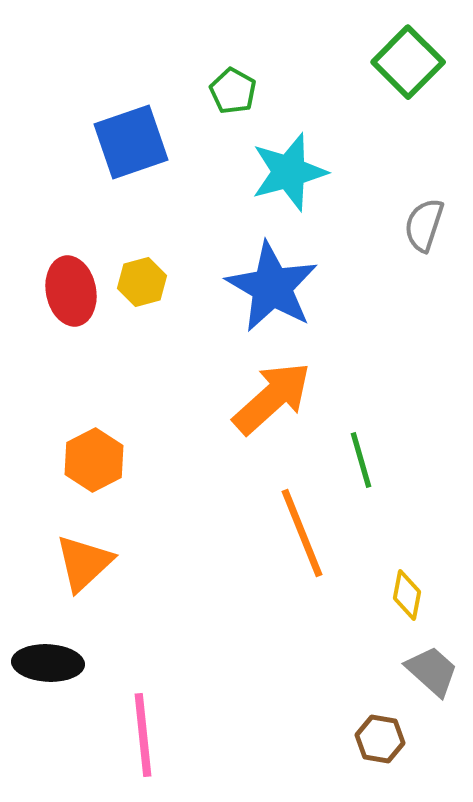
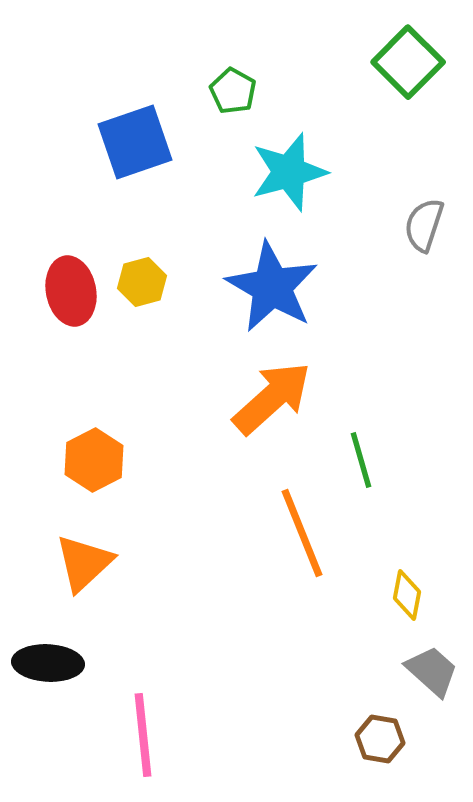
blue square: moved 4 px right
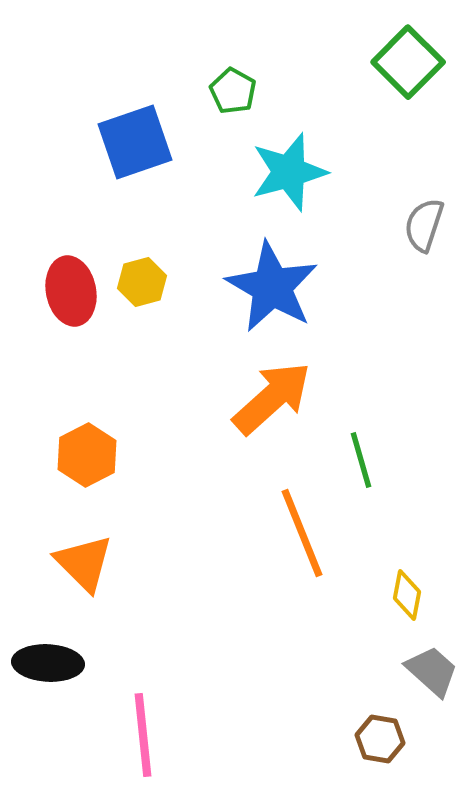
orange hexagon: moved 7 px left, 5 px up
orange triangle: rotated 32 degrees counterclockwise
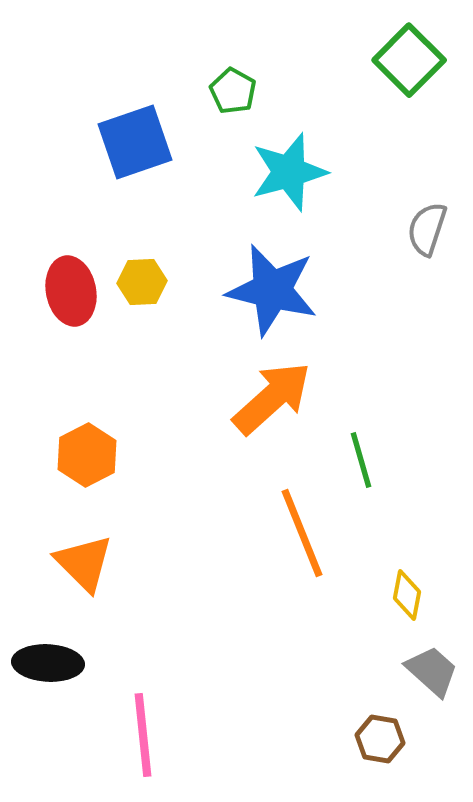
green square: moved 1 px right, 2 px up
gray semicircle: moved 3 px right, 4 px down
yellow hexagon: rotated 12 degrees clockwise
blue star: moved 3 px down; rotated 16 degrees counterclockwise
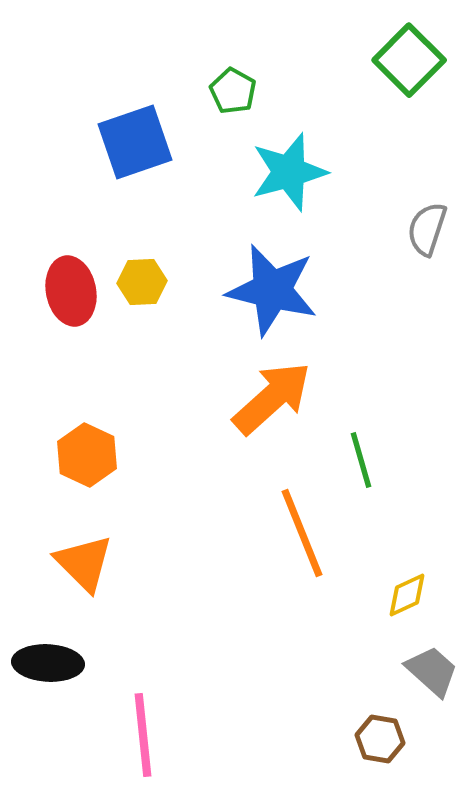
orange hexagon: rotated 8 degrees counterclockwise
yellow diamond: rotated 54 degrees clockwise
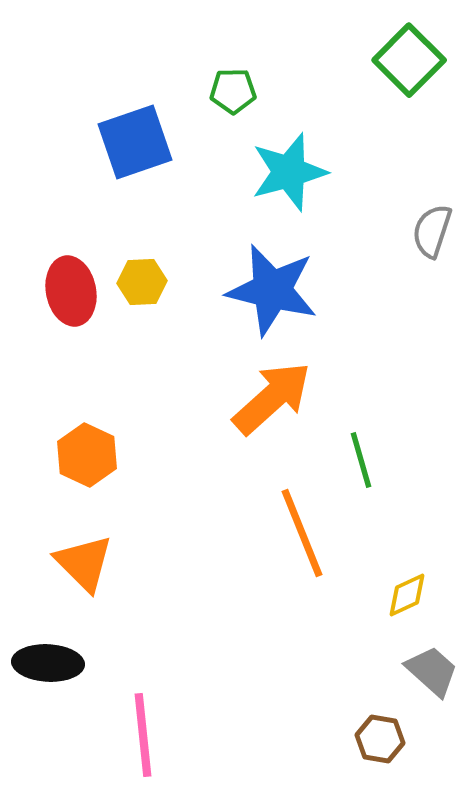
green pentagon: rotated 30 degrees counterclockwise
gray semicircle: moved 5 px right, 2 px down
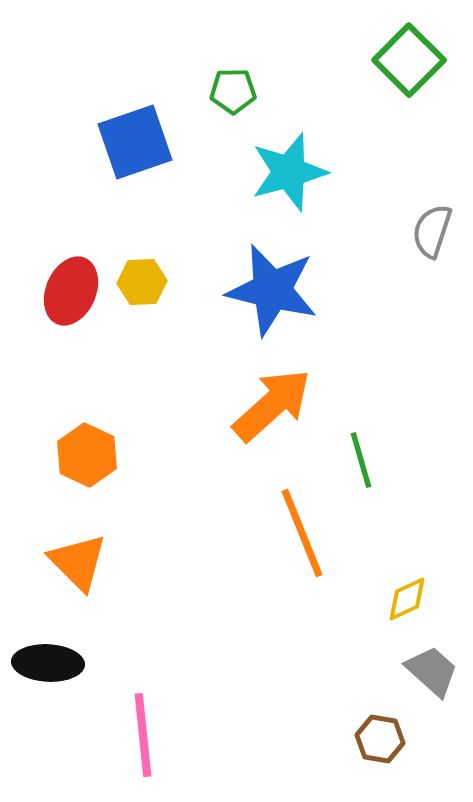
red ellipse: rotated 34 degrees clockwise
orange arrow: moved 7 px down
orange triangle: moved 6 px left, 1 px up
yellow diamond: moved 4 px down
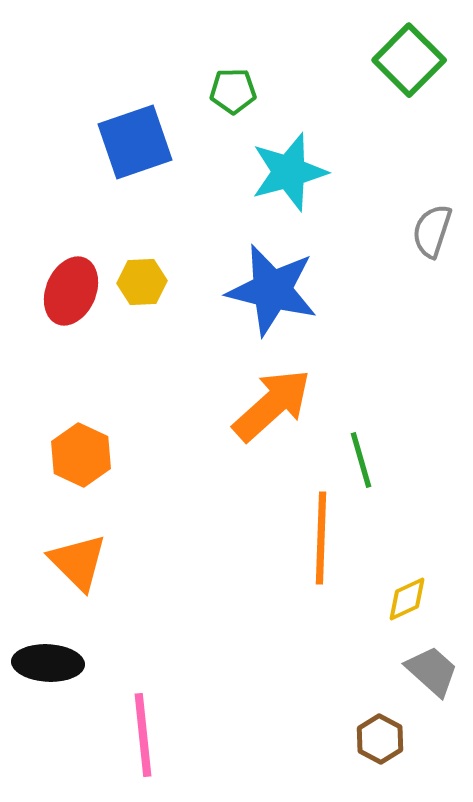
orange hexagon: moved 6 px left
orange line: moved 19 px right, 5 px down; rotated 24 degrees clockwise
brown hexagon: rotated 18 degrees clockwise
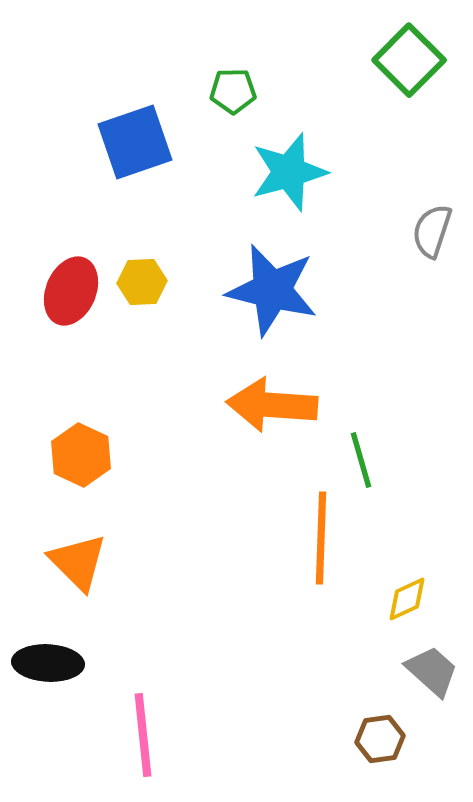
orange arrow: rotated 134 degrees counterclockwise
brown hexagon: rotated 24 degrees clockwise
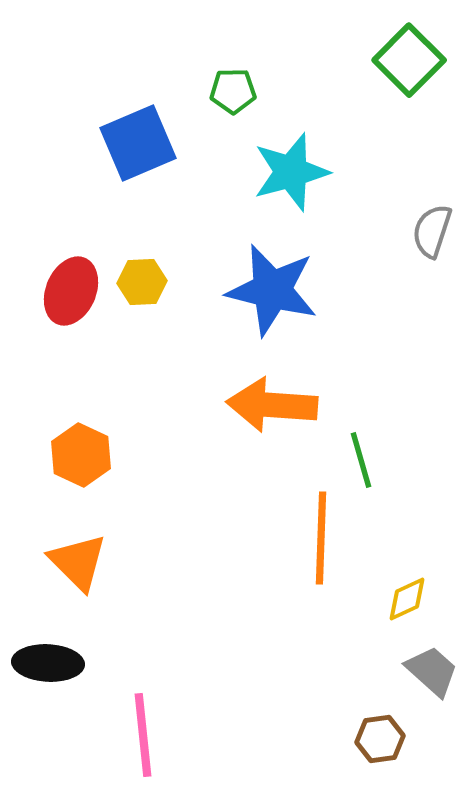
blue square: moved 3 px right, 1 px down; rotated 4 degrees counterclockwise
cyan star: moved 2 px right
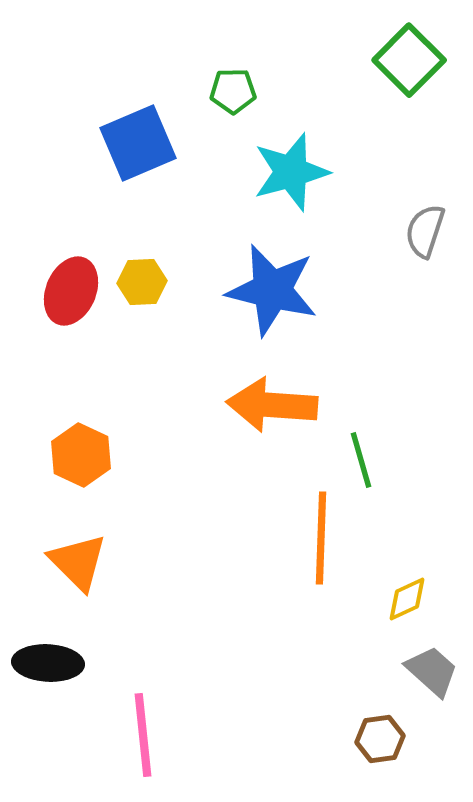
gray semicircle: moved 7 px left
